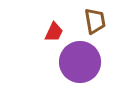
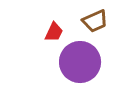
brown trapezoid: rotated 76 degrees clockwise
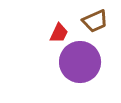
red trapezoid: moved 5 px right, 1 px down
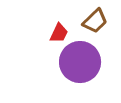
brown trapezoid: rotated 20 degrees counterclockwise
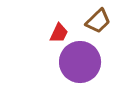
brown trapezoid: moved 3 px right
